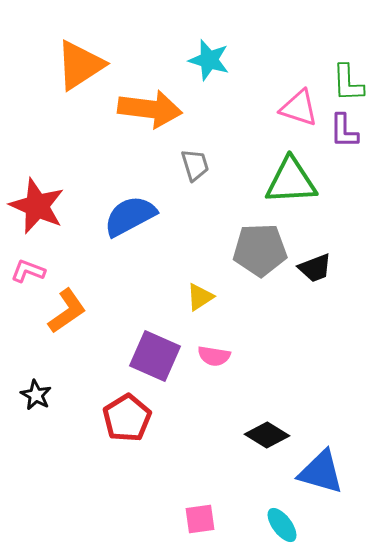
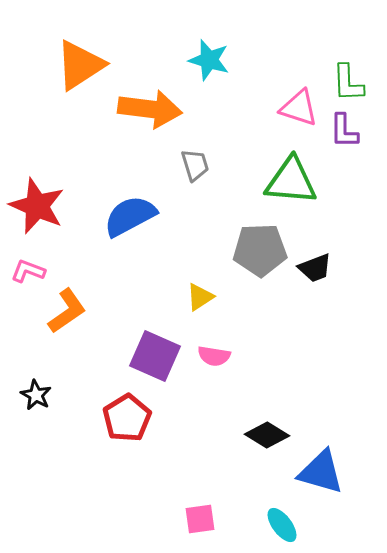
green triangle: rotated 8 degrees clockwise
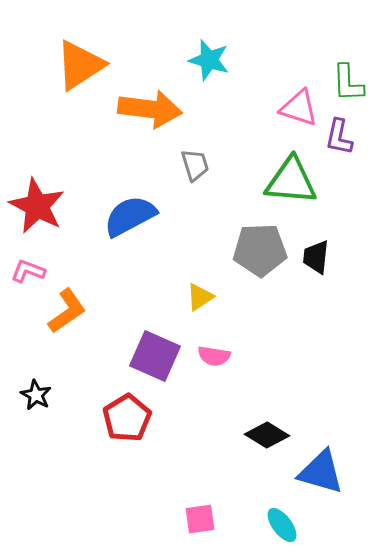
purple L-shape: moved 5 px left, 6 px down; rotated 12 degrees clockwise
red star: rotated 4 degrees clockwise
black trapezoid: moved 1 px right, 11 px up; rotated 117 degrees clockwise
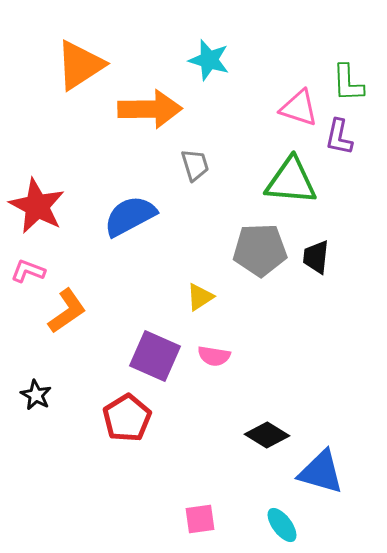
orange arrow: rotated 8 degrees counterclockwise
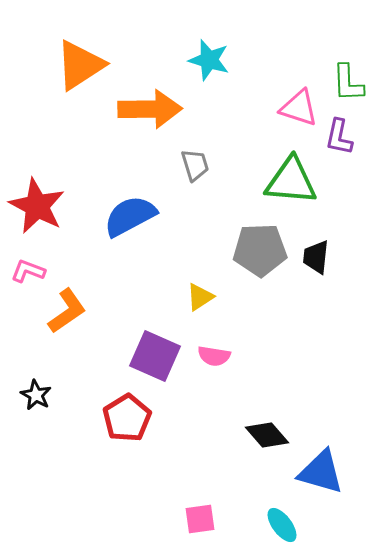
black diamond: rotated 18 degrees clockwise
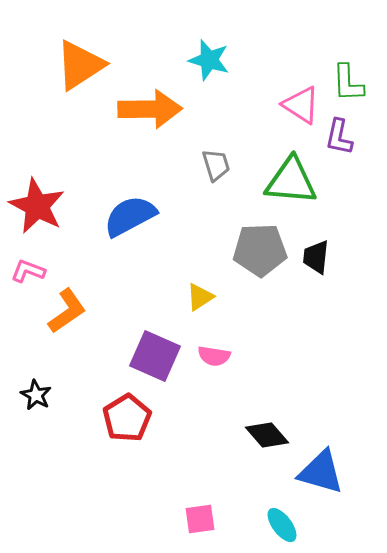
pink triangle: moved 2 px right, 3 px up; rotated 15 degrees clockwise
gray trapezoid: moved 21 px right
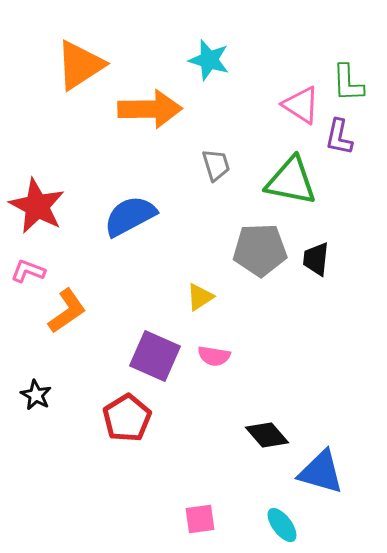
green triangle: rotated 6 degrees clockwise
black trapezoid: moved 2 px down
